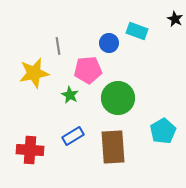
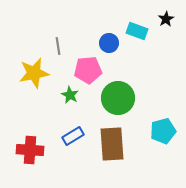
black star: moved 9 px left; rotated 14 degrees clockwise
cyan pentagon: rotated 15 degrees clockwise
brown rectangle: moved 1 px left, 3 px up
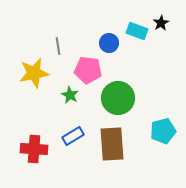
black star: moved 5 px left, 4 px down
pink pentagon: rotated 12 degrees clockwise
red cross: moved 4 px right, 1 px up
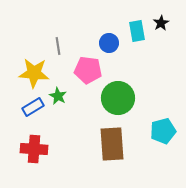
cyan rectangle: rotated 60 degrees clockwise
yellow star: rotated 16 degrees clockwise
green star: moved 12 px left, 1 px down
blue rectangle: moved 40 px left, 29 px up
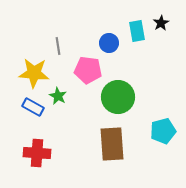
green circle: moved 1 px up
blue rectangle: rotated 60 degrees clockwise
red cross: moved 3 px right, 4 px down
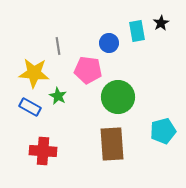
blue rectangle: moved 3 px left
red cross: moved 6 px right, 2 px up
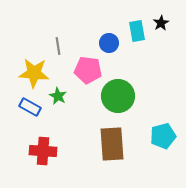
green circle: moved 1 px up
cyan pentagon: moved 5 px down
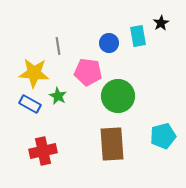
cyan rectangle: moved 1 px right, 5 px down
pink pentagon: moved 2 px down
blue rectangle: moved 3 px up
red cross: rotated 16 degrees counterclockwise
